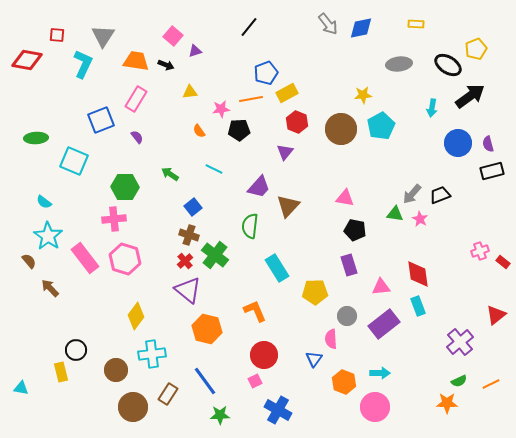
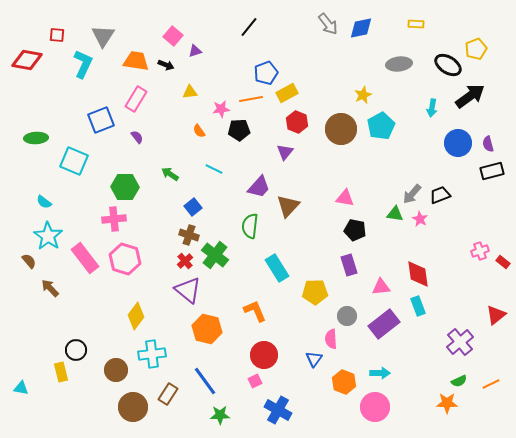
yellow star at (363, 95): rotated 18 degrees counterclockwise
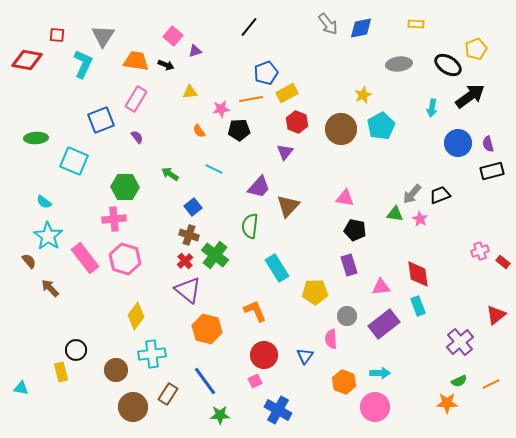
blue triangle at (314, 359): moved 9 px left, 3 px up
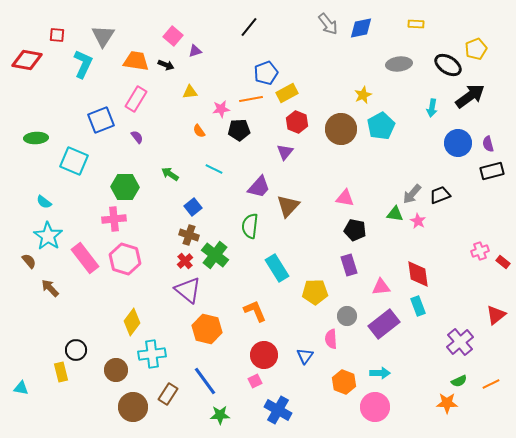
pink star at (420, 219): moved 2 px left, 2 px down
yellow diamond at (136, 316): moved 4 px left, 6 px down
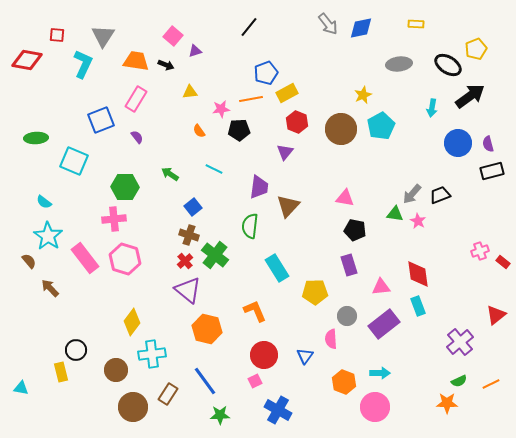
purple trapezoid at (259, 187): rotated 35 degrees counterclockwise
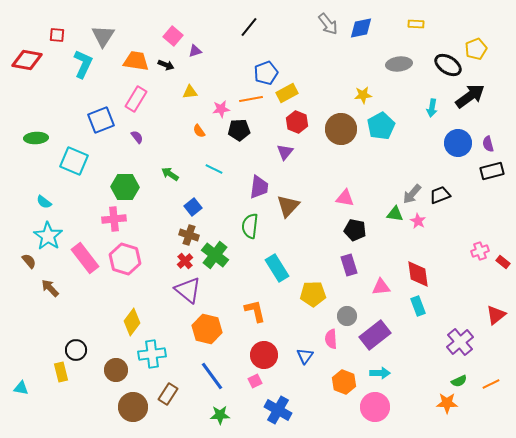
yellow star at (363, 95): rotated 18 degrees clockwise
yellow pentagon at (315, 292): moved 2 px left, 2 px down
orange L-shape at (255, 311): rotated 10 degrees clockwise
purple rectangle at (384, 324): moved 9 px left, 11 px down
blue line at (205, 381): moved 7 px right, 5 px up
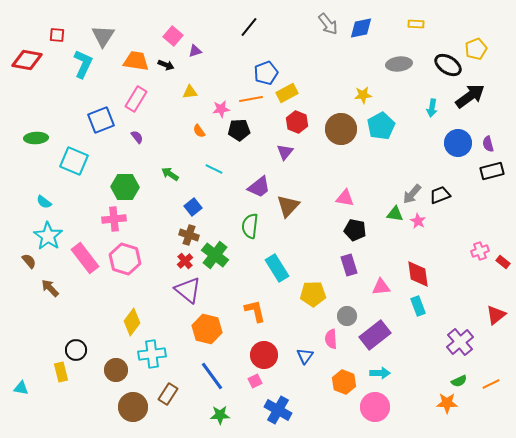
purple trapezoid at (259, 187): rotated 45 degrees clockwise
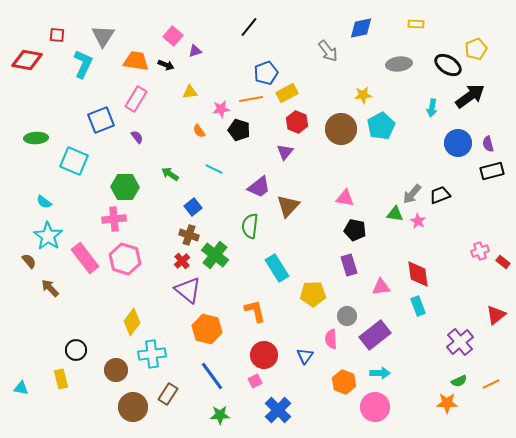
gray arrow at (328, 24): moved 27 px down
black pentagon at (239, 130): rotated 20 degrees clockwise
red cross at (185, 261): moved 3 px left
yellow rectangle at (61, 372): moved 7 px down
blue cross at (278, 410): rotated 16 degrees clockwise
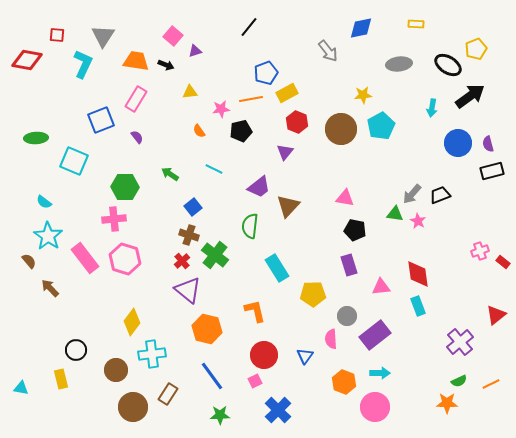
black pentagon at (239, 130): moved 2 px right, 1 px down; rotated 30 degrees counterclockwise
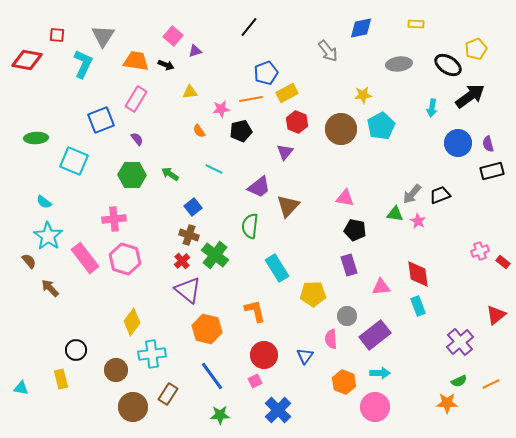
purple semicircle at (137, 137): moved 2 px down
green hexagon at (125, 187): moved 7 px right, 12 px up
